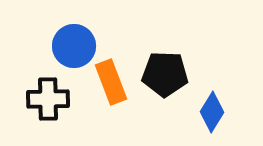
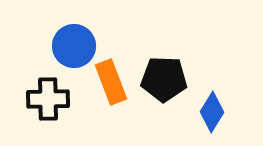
black pentagon: moved 1 px left, 5 px down
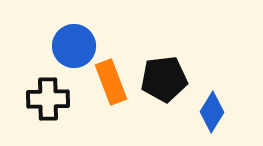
black pentagon: rotated 9 degrees counterclockwise
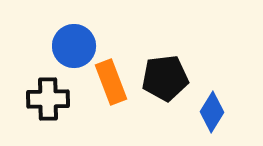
black pentagon: moved 1 px right, 1 px up
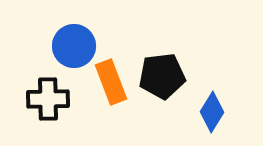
black pentagon: moved 3 px left, 2 px up
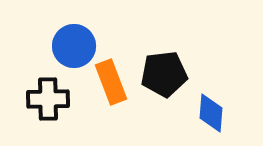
black pentagon: moved 2 px right, 2 px up
blue diamond: moved 1 px left, 1 px down; rotated 27 degrees counterclockwise
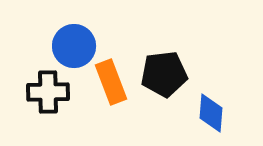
black cross: moved 7 px up
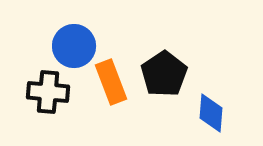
black pentagon: rotated 27 degrees counterclockwise
black cross: rotated 6 degrees clockwise
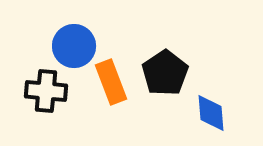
black pentagon: moved 1 px right, 1 px up
black cross: moved 2 px left, 1 px up
blue diamond: rotated 9 degrees counterclockwise
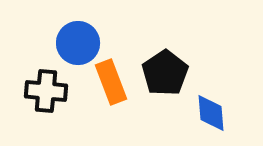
blue circle: moved 4 px right, 3 px up
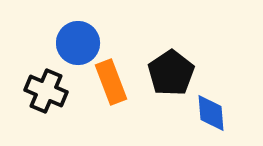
black pentagon: moved 6 px right
black cross: rotated 18 degrees clockwise
